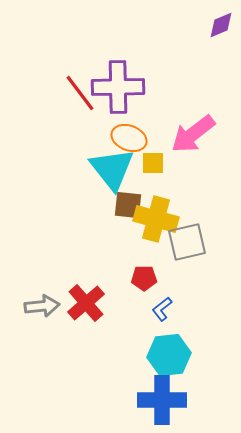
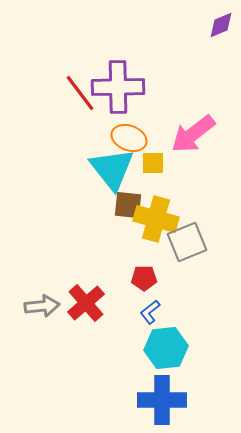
gray square: rotated 9 degrees counterclockwise
blue L-shape: moved 12 px left, 3 px down
cyan hexagon: moved 3 px left, 7 px up
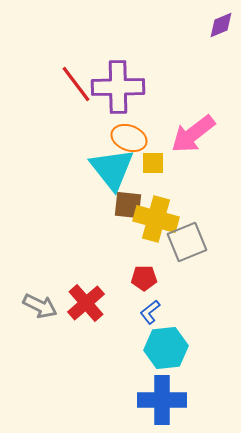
red line: moved 4 px left, 9 px up
gray arrow: moved 2 px left; rotated 32 degrees clockwise
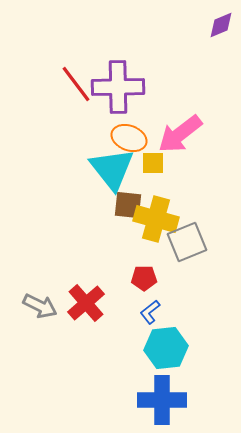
pink arrow: moved 13 px left
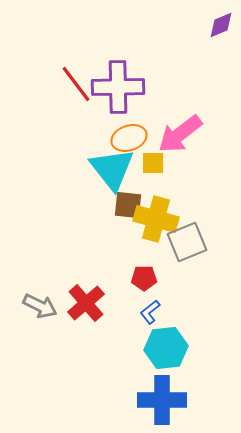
orange ellipse: rotated 40 degrees counterclockwise
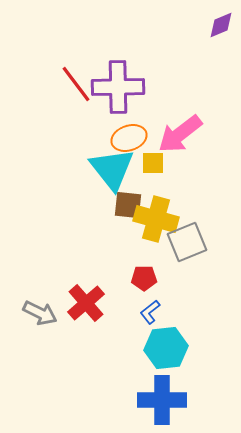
gray arrow: moved 7 px down
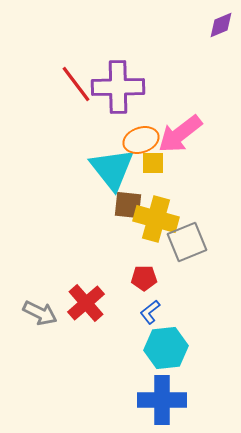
orange ellipse: moved 12 px right, 2 px down
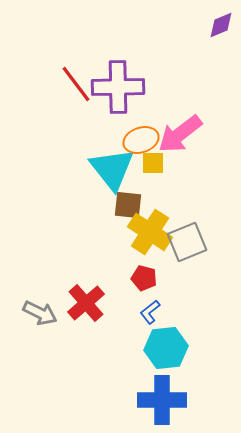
yellow cross: moved 6 px left, 13 px down; rotated 18 degrees clockwise
red pentagon: rotated 15 degrees clockwise
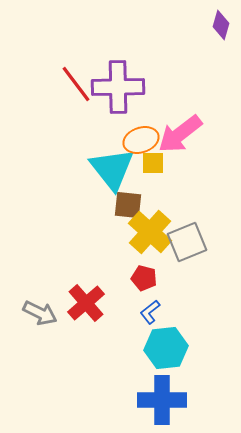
purple diamond: rotated 52 degrees counterclockwise
yellow cross: rotated 9 degrees clockwise
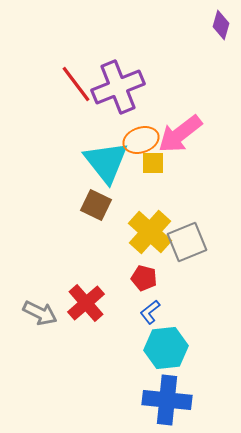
purple cross: rotated 21 degrees counterclockwise
cyan triangle: moved 6 px left, 7 px up
brown square: moved 32 px left; rotated 20 degrees clockwise
blue cross: moved 5 px right; rotated 6 degrees clockwise
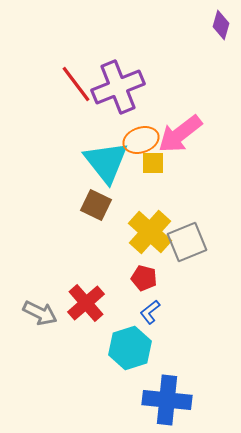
cyan hexagon: moved 36 px left; rotated 12 degrees counterclockwise
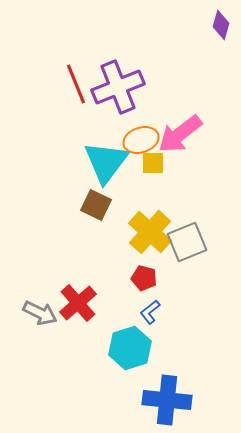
red line: rotated 15 degrees clockwise
cyan triangle: rotated 15 degrees clockwise
red cross: moved 8 px left
